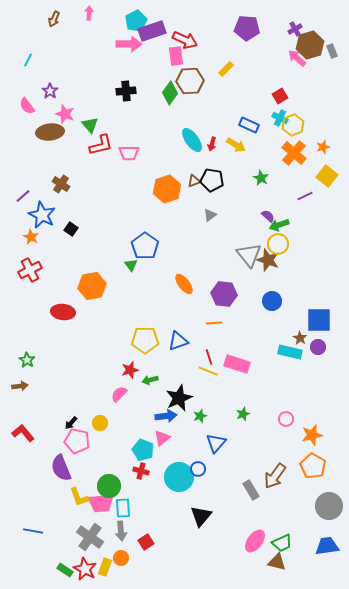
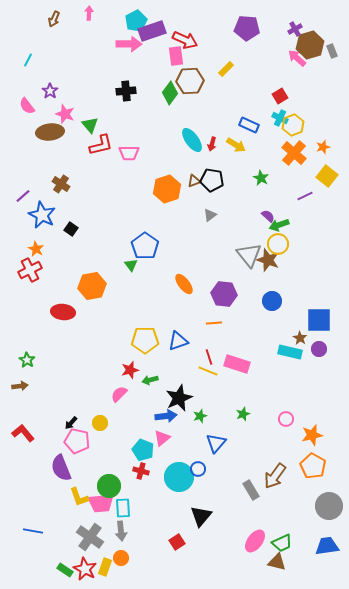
orange star at (31, 237): moved 5 px right, 12 px down
purple circle at (318, 347): moved 1 px right, 2 px down
red square at (146, 542): moved 31 px right
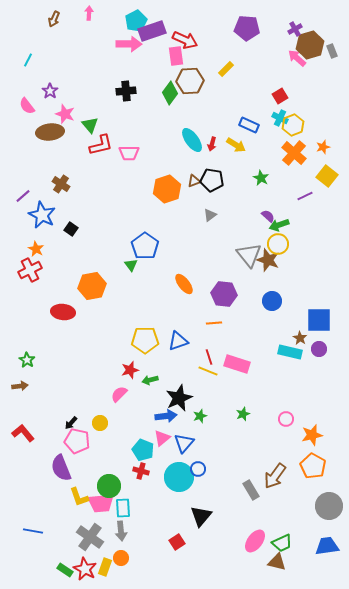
blue triangle at (216, 443): moved 32 px left
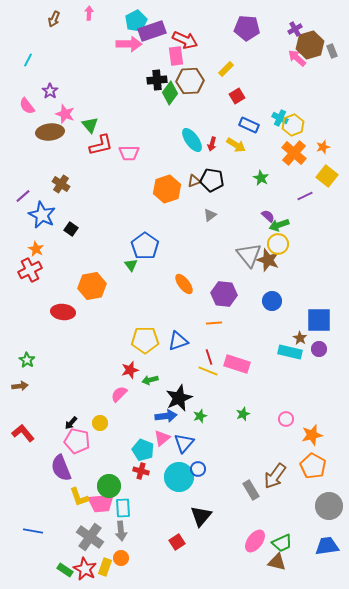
black cross at (126, 91): moved 31 px right, 11 px up
red square at (280, 96): moved 43 px left
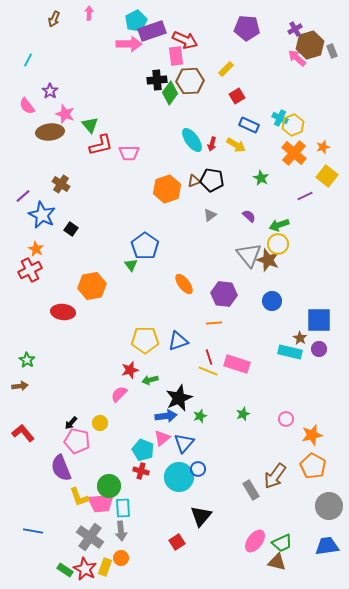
purple semicircle at (268, 216): moved 19 px left
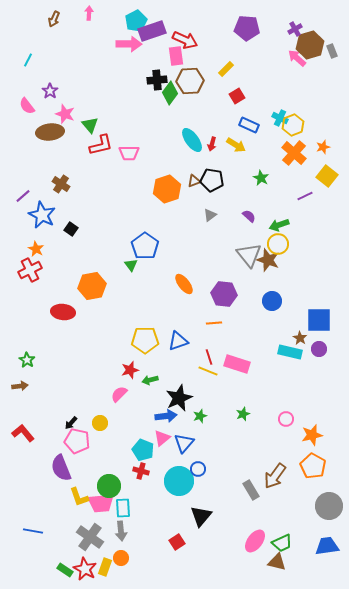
cyan circle at (179, 477): moved 4 px down
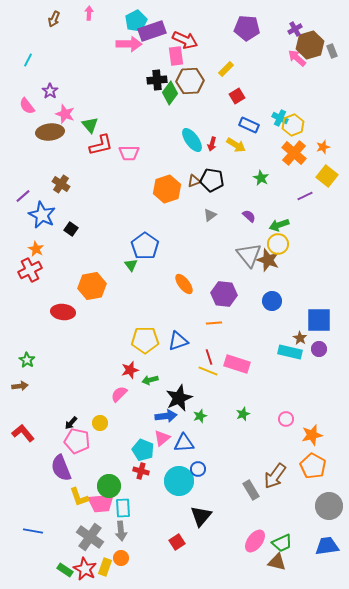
blue triangle at (184, 443): rotated 45 degrees clockwise
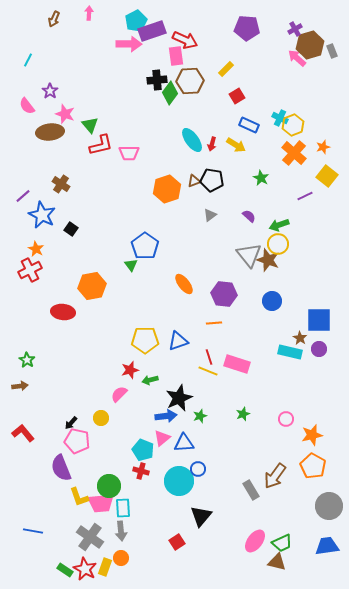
yellow circle at (100, 423): moved 1 px right, 5 px up
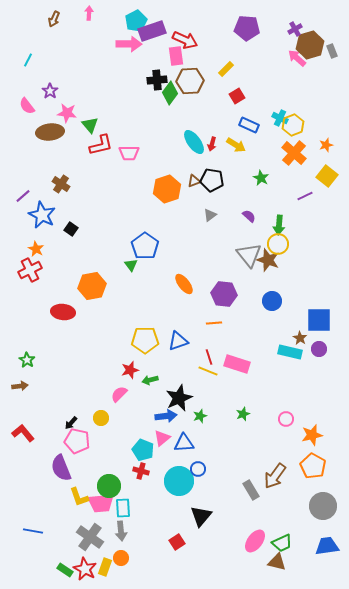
pink star at (65, 114): moved 2 px right, 1 px up; rotated 12 degrees counterclockwise
cyan ellipse at (192, 140): moved 2 px right, 2 px down
orange star at (323, 147): moved 3 px right, 2 px up
green arrow at (279, 225): rotated 66 degrees counterclockwise
gray circle at (329, 506): moved 6 px left
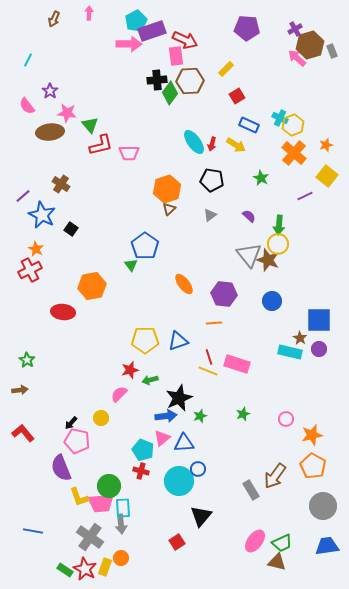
brown triangle at (194, 181): moved 25 px left, 28 px down; rotated 24 degrees counterclockwise
brown arrow at (20, 386): moved 4 px down
gray arrow at (121, 531): moved 7 px up
